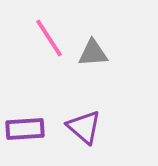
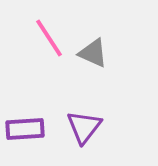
gray triangle: rotated 28 degrees clockwise
purple triangle: rotated 27 degrees clockwise
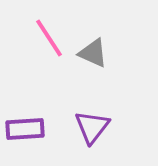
purple triangle: moved 8 px right
